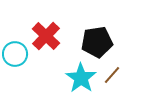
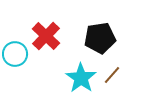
black pentagon: moved 3 px right, 4 px up
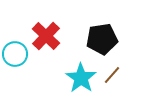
black pentagon: moved 2 px right, 1 px down
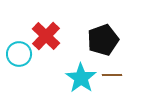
black pentagon: moved 1 px right, 1 px down; rotated 12 degrees counterclockwise
cyan circle: moved 4 px right
brown line: rotated 48 degrees clockwise
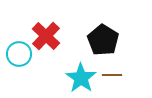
black pentagon: rotated 20 degrees counterclockwise
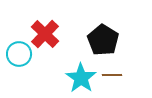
red cross: moved 1 px left, 2 px up
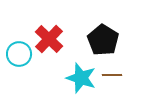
red cross: moved 4 px right, 5 px down
cyan star: rotated 16 degrees counterclockwise
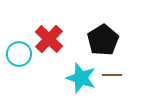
black pentagon: rotated 8 degrees clockwise
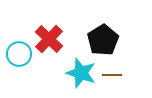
cyan star: moved 5 px up
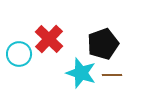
black pentagon: moved 4 px down; rotated 12 degrees clockwise
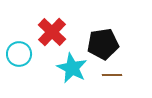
red cross: moved 3 px right, 7 px up
black pentagon: rotated 12 degrees clockwise
cyan star: moved 9 px left, 5 px up; rotated 8 degrees clockwise
